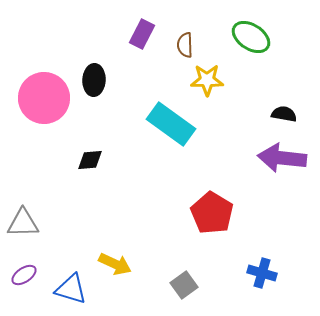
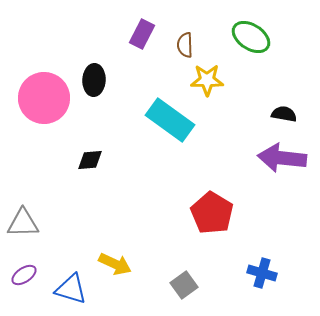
cyan rectangle: moved 1 px left, 4 px up
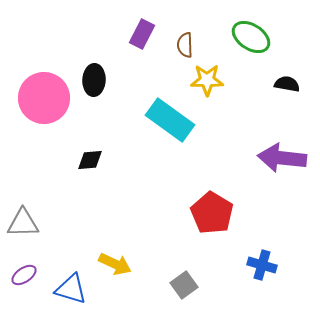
black semicircle: moved 3 px right, 30 px up
blue cross: moved 8 px up
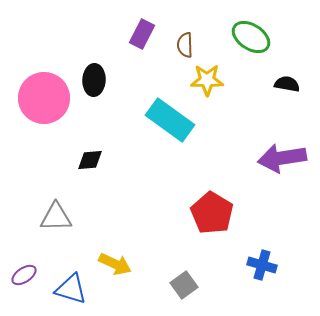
purple arrow: rotated 15 degrees counterclockwise
gray triangle: moved 33 px right, 6 px up
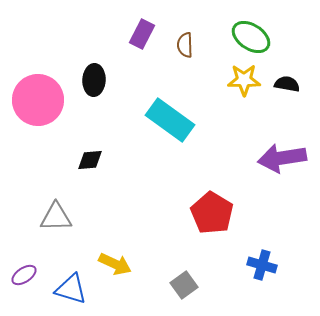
yellow star: moved 37 px right
pink circle: moved 6 px left, 2 px down
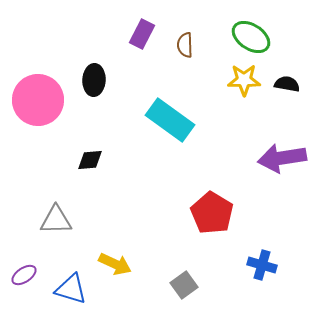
gray triangle: moved 3 px down
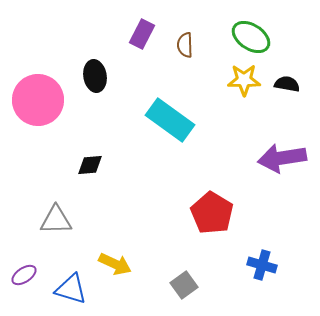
black ellipse: moved 1 px right, 4 px up; rotated 12 degrees counterclockwise
black diamond: moved 5 px down
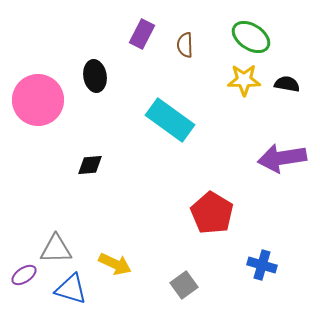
gray triangle: moved 29 px down
